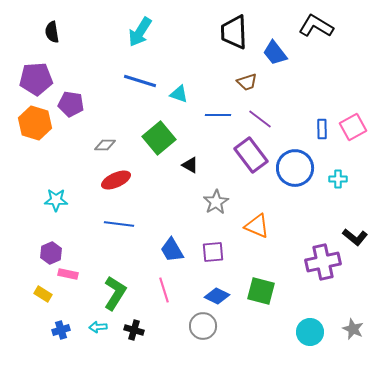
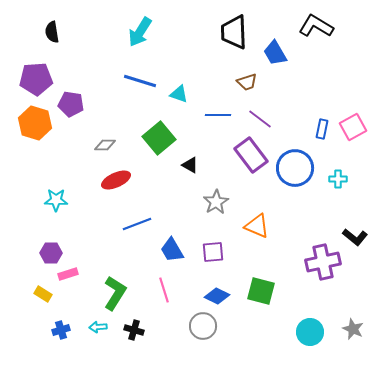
blue trapezoid at (275, 53): rotated 8 degrees clockwise
blue rectangle at (322, 129): rotated 12 degrees clockwise
blue line at (119, 224): moved 18 px right; rotated 28 degrees counterclockwise
purple hexagon at (51, 253): rotated 25 degrees clockwise
pink rectangle at (68, 274): rotated 30 degrees counterclockwise
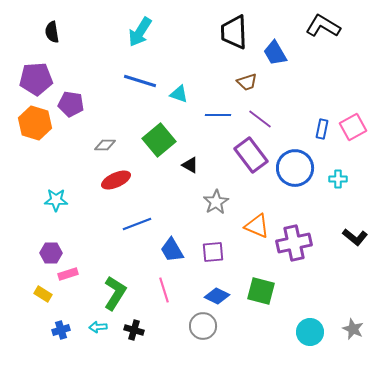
black L-shape at (316, 26): moved 7 px right
green square at (159, 138): moved 2 px down
purple cross at (323, 262): moved 29 px left, 19 px up
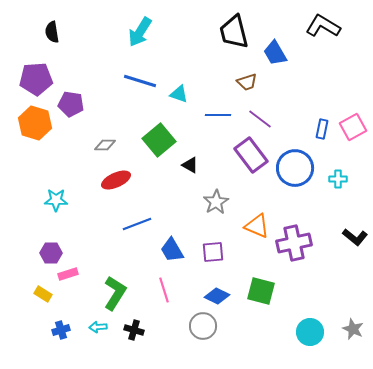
black trapezoid at (234, 32): rotated 12 degrees counterclockwise
